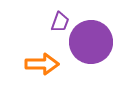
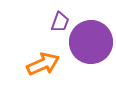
orange arrow: moved 1 px right; rotated 24 degrees counterclockwise
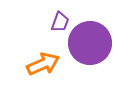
purple circle: moved 1 px left, 1 px down
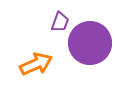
orange arrow: moved 7 px left
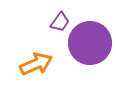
purple trapezoid: rotated 15 degrees clockwise
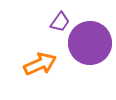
orange arrow: moved 4 px right
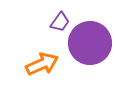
orange arrow: moved 2 px right
